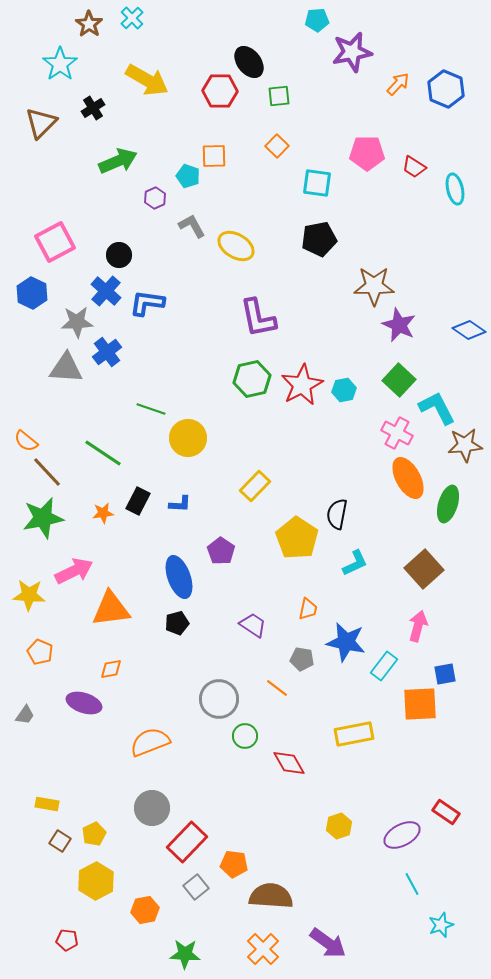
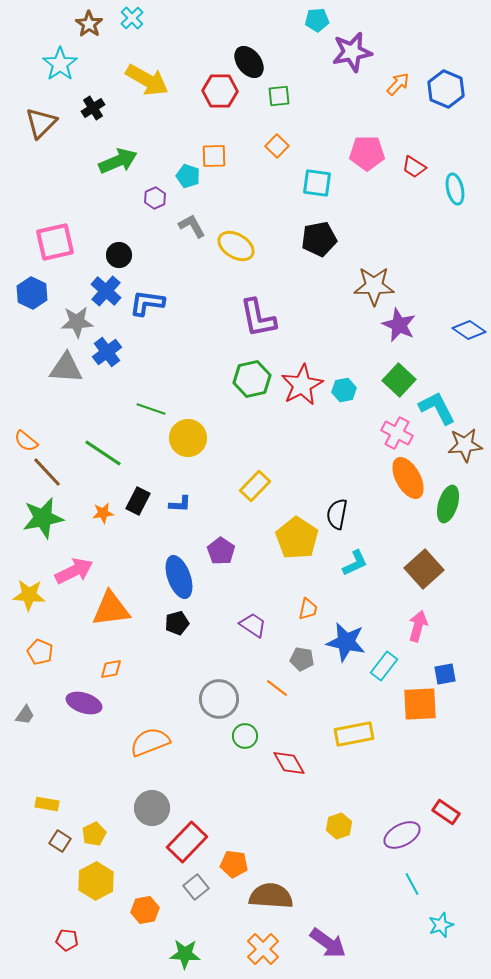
pink square at (55, 242): rotated 15 degrees clockwise
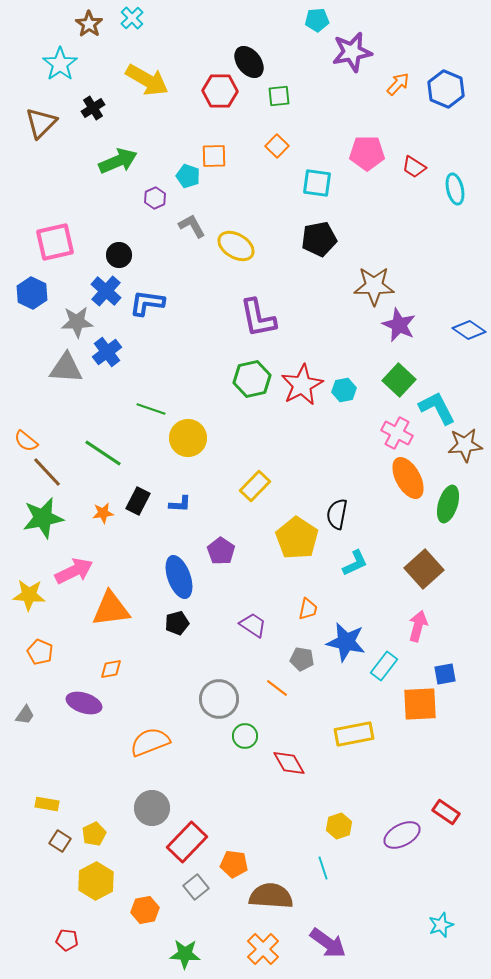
cyan line at (412, 884): moved 89 px left, 16 px up; rotated 10 degrees clockwise
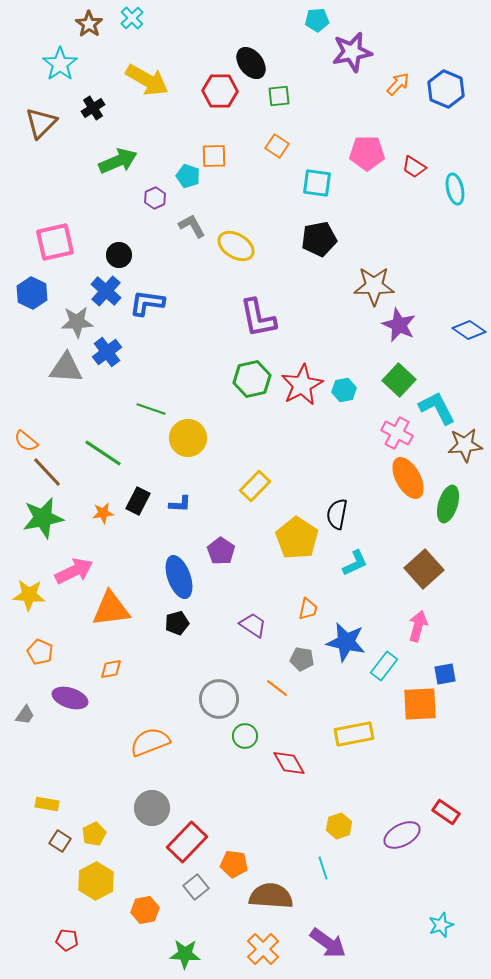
black ellipse at (249, 62): moved 2 px right, 1 px down
orange square at (277, 146): rotated 10 degrees counterclockwise
purple ellipse at (84, 703): moved 14 px left, 5 px up
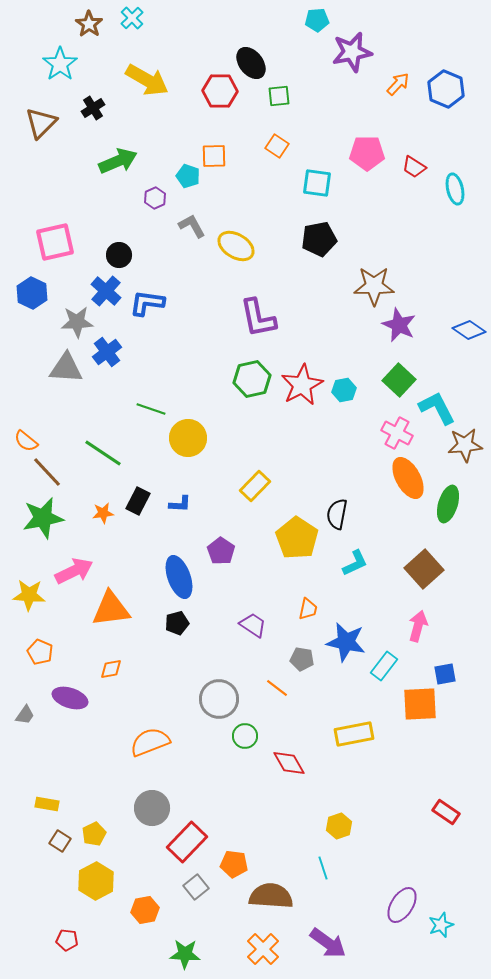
purple ellipse at (402, 835): moved 70 px down; rotated 30 degrees counterclockwise
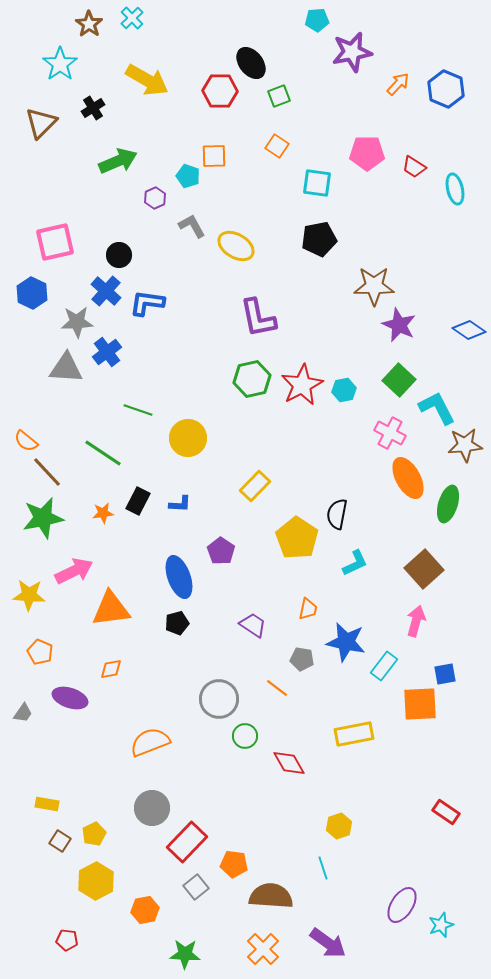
green square at (279, 96): rotated 15 degrees counterclockwise
green line at (151, 409): moved 13 px left, 1 px down
pink cross at (397, 433): moved 7 px left
pink arrow at (418, 626): moved 2 px left, 5 px up
gray trapezoid at (25, 715): moved 2 px left, 2 px up
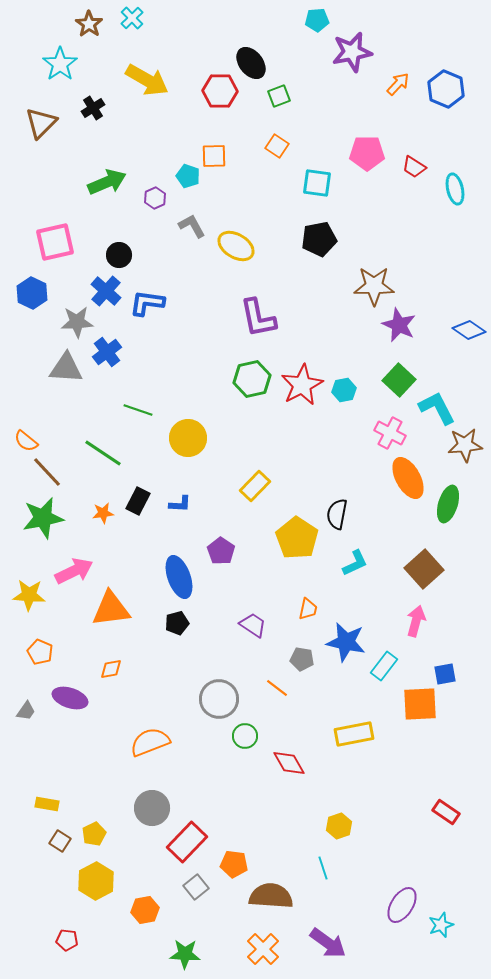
green arrow at (118, 161): moved 11 px left, 21 px down
gray trapezoid at (23, 713): moved 3 px right, 2 px up
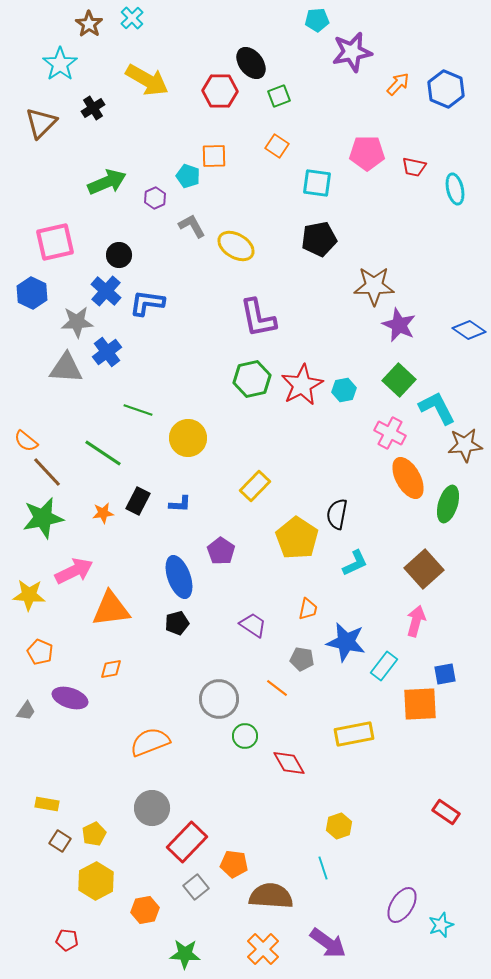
red trapezoid at (414, 167): rotated 20 degrees counterclockwise
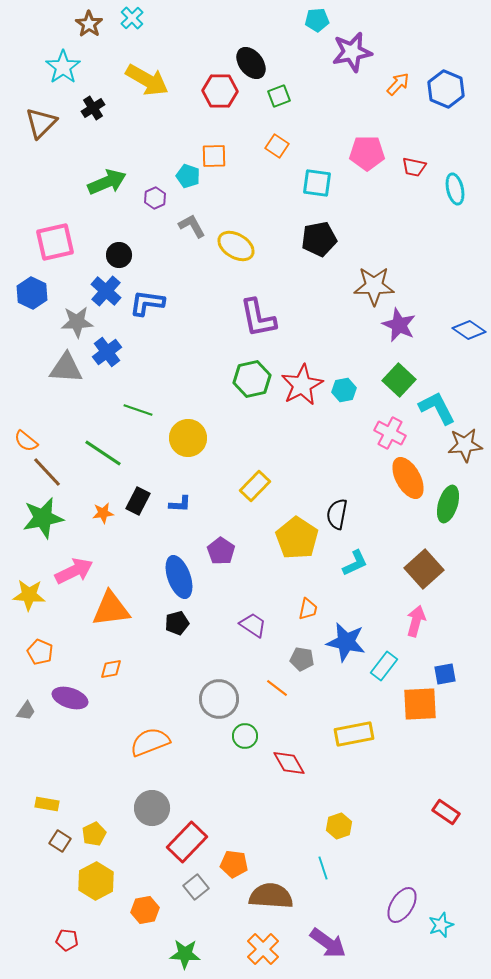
cyan star at (60, 64): moved 3 px right, 3 px down
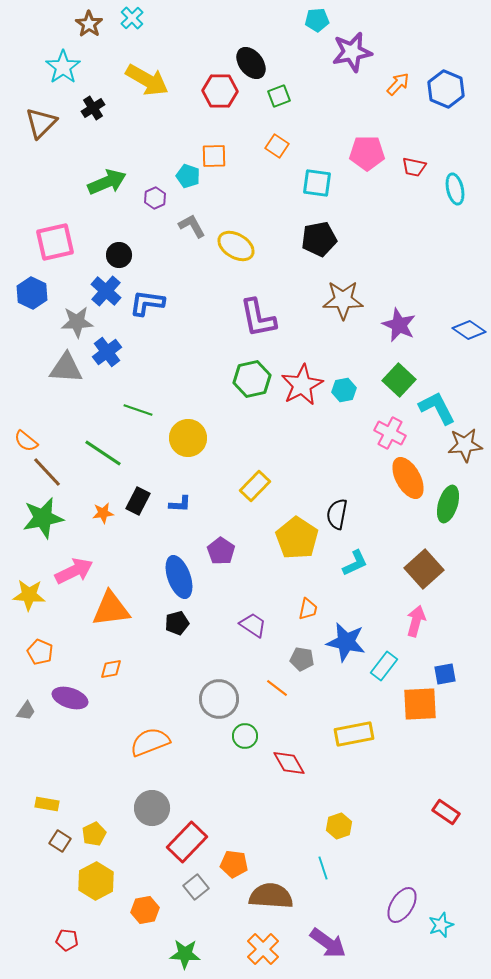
brown star at (374, 286): moved 31 px left, 14 px down
